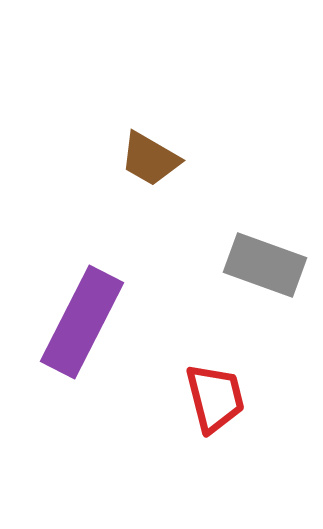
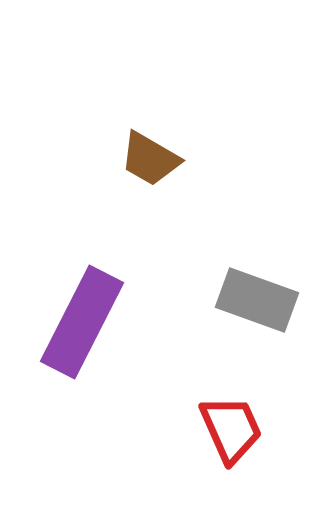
gray rectangle: moved 8 px left, 35 px down
red trapezoid: moved 16 px right, 31 px down; rotated 10 degrees counterclockwise
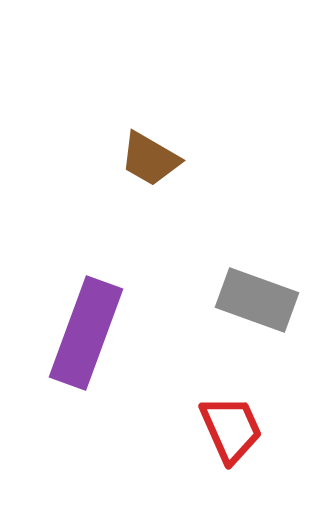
purple rectangle: moved 4 px right, 11 px down; rotated 7 degrees counterclockwise
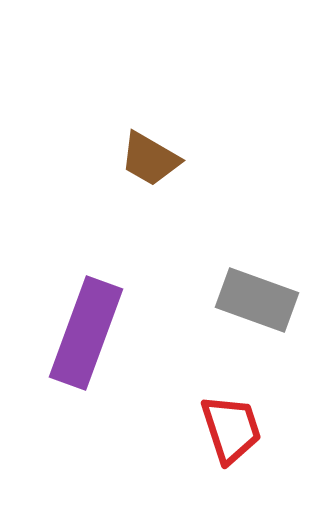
red trapezoid: rotated 6 degrees clockwise
